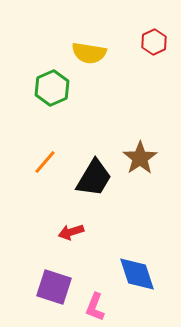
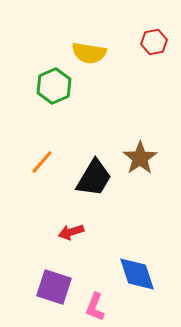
red hexagon: rotated 15 degrees clockwise
green hexagon: moved 2 px right, 2 px up
orange line: moved 3 px left
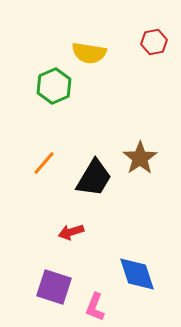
orange line: moved 2 px right, 1 px down
